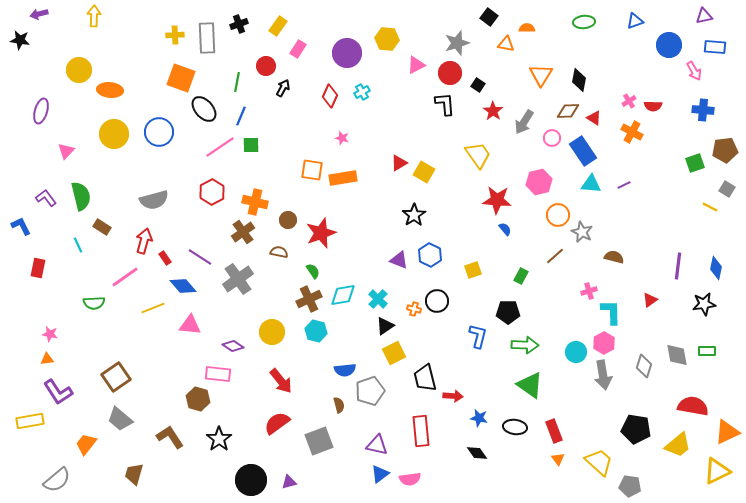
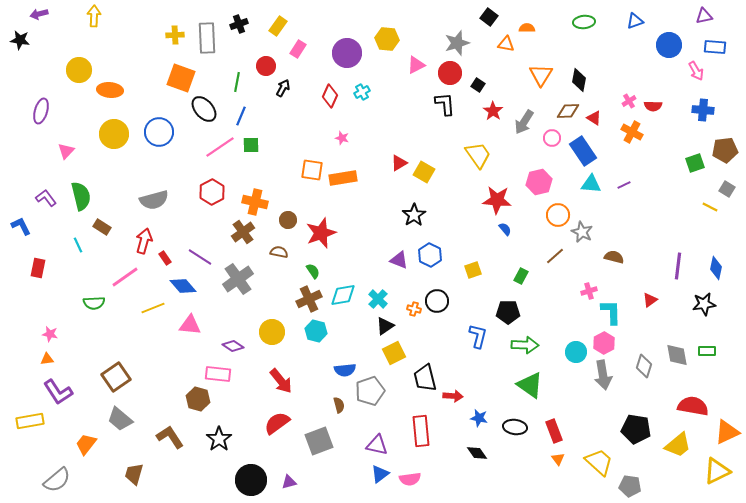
pink arrow at (694, 71): moved 2 px right
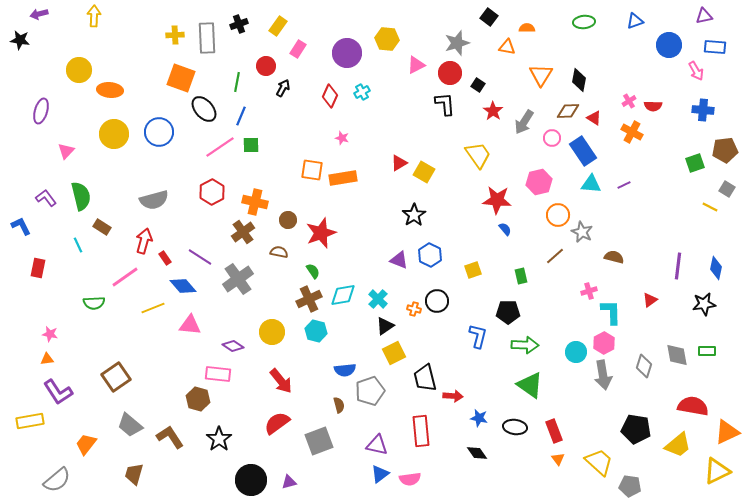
orange triangle at (506, 44): moved 1 px right, 3 px down
green rectangle at (521, 276): rotated 42 degrees counterclockwise
gray trapezoid at (120, 419): moved 10 px right, 6 px down
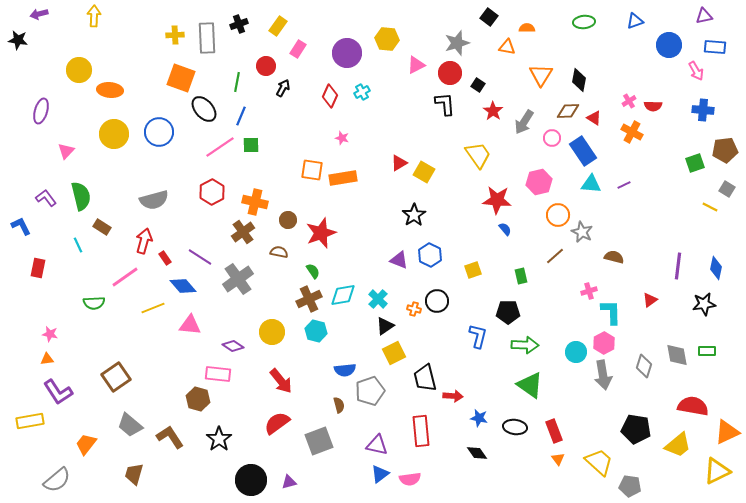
black star at (20, 40): moved 2 px left
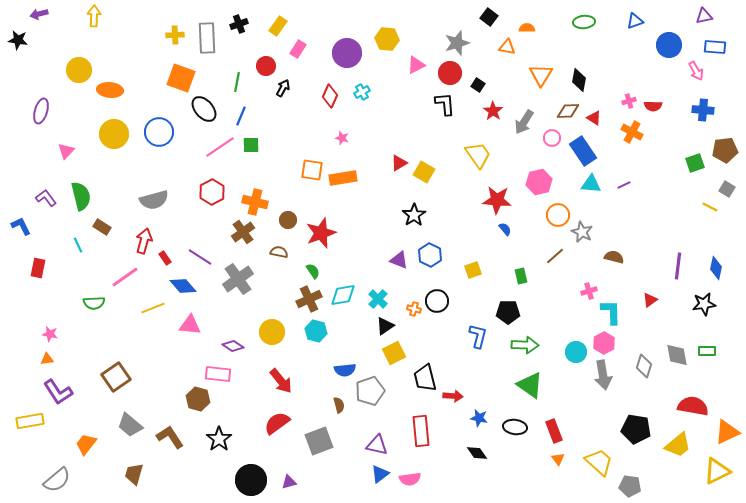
pink cross at (629, 101): rotated 16 degrees clockwise
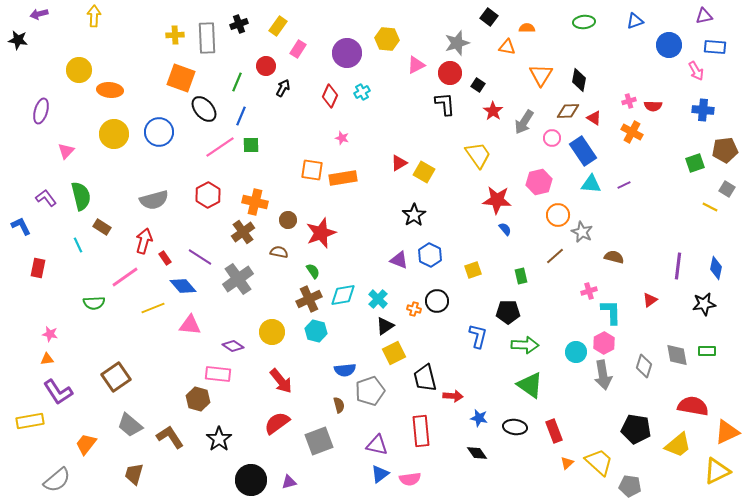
green line at (237, 82): rotated 12 degrees clockwise
red hexagon at (212, 192): moved 4 px left, 3 px down
orange triangle at (558, 459): moved 9 px right, 4 px down; rotated 24 degrees clockwise
